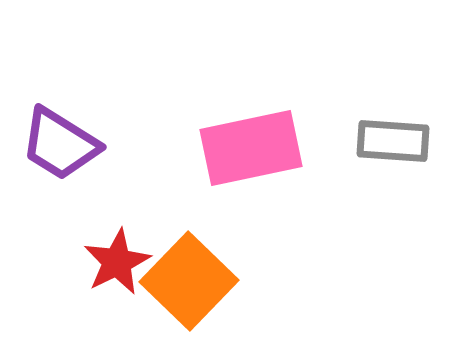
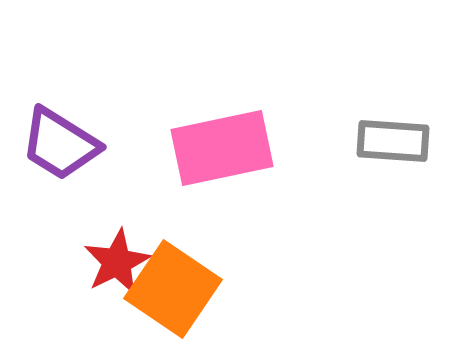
pink rectangle: moved 29 px left
orange square: moved 16 px left, 8 px down; rotated 10 degrees counterclockwise
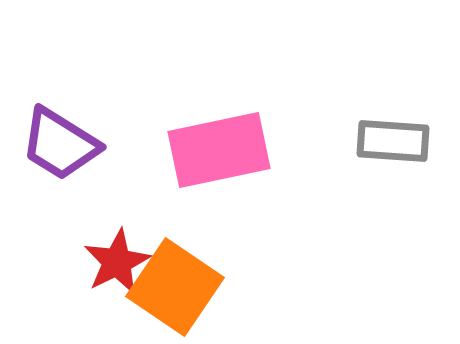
pink rectangle: moved 3 px left, 2 px down
orange square: moved 2 px right, 2 px up
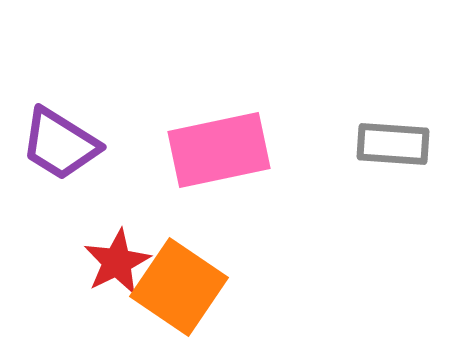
gray rectangle: moved 3 px down
orange square: moved 4 px right
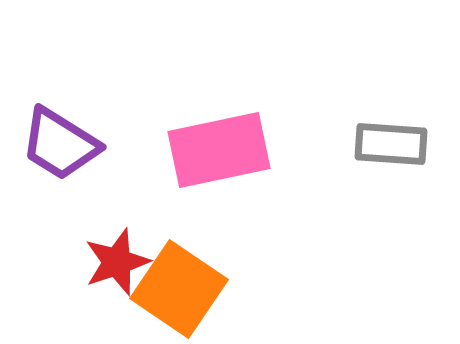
gray rectangle: moved 2 px left
red star: rotated 8 degrees clockwise
orange square: moved 2 px down
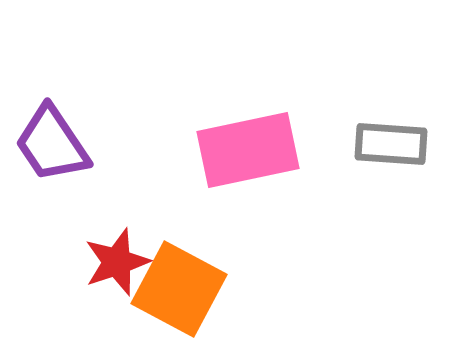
purple trapezoid: moved 8 px left; rotated 24 degrees clockwise
pink rectangle: moved 29 px right
orange square: rotated 6 degrees counterclockwise
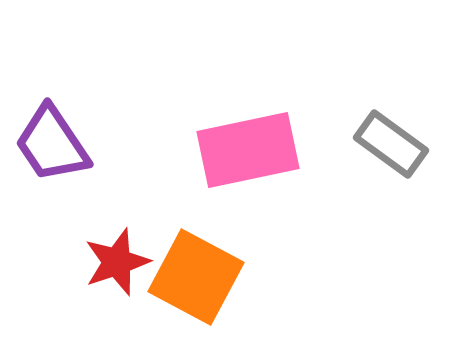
gray rectangle: rotated 32 degrees clockwise
orange square: moved 17 px right, 12 px up
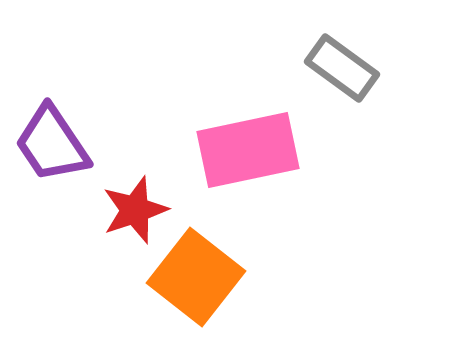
gray rectangle: moved 49 px left, 76 px up
red star: moved 18 px right, 52 px up
orange square: rotated 10 degrees clockwise
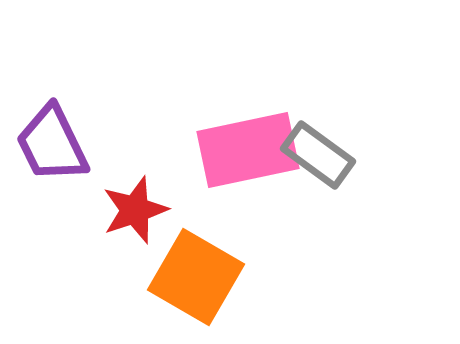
gray rectangle: moved 24 px left, 87 px down
purple trapezoid: rotated 8 degrees clockwise
orange square: rotated 8 degrees counterclockwise
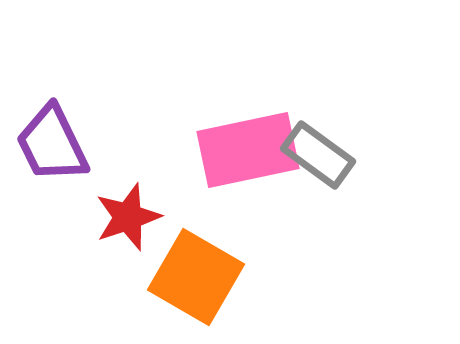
red star: moved 7 px left, 7 px down
